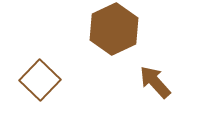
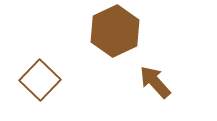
brown hexagon: moved 1 px right, 2 px down
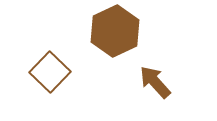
brown square: moved 10 px right, 8 px up
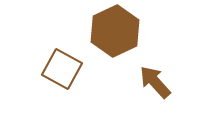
brown square: moved 12 px right, 3 px up; rotated 15 degrees counterclockwise
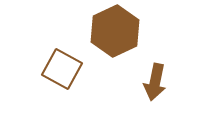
brown arrow: rotated 126 degrees counterclockwise
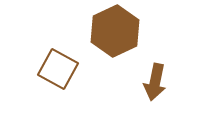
brown square: moved 4 px left
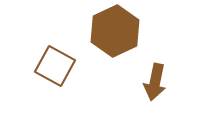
brown square: moved 3 px left, 3 px up
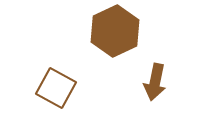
brown square: moved 1 px right, 22 px down
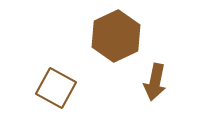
brown hexagon: moved 1 px right, 5 px down
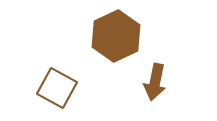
brown square: moved 1 px right
